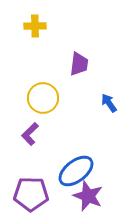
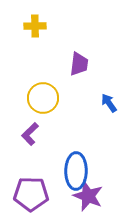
blue ellipse: rotated 51 degrees counterclockwise
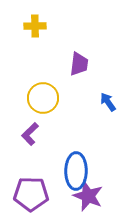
blue arrow: moved 1 px left, 1 px up
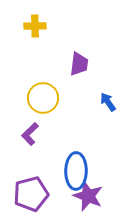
purple pentagon: rotated 16 degrees counterclockwise
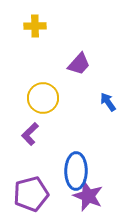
purple trapezoid: rotated 35 degrees clockwise
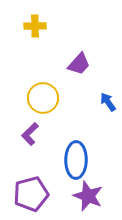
blue ellipse: moved 11 px up
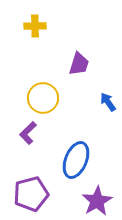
purple trapezoid: rotated 25 degrees counterclockwise
purple L-shape: moved 2 px left, 1 px up
blue ellipse: rotated 21 degrees clockwise
purple star: moved 9 px right, 5 px down; rotated 20 degrees clockwise
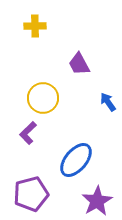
purple trapezoid: rotated 135 degrees clockwise
blue ellipse: rotated 18 degrees clockwise
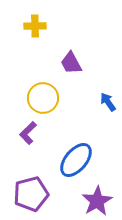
purple trapezoid: moved 8 px left, 1 px up
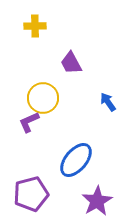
purple L-shape: moved 1 px right, 11 px up; rotated 20 degrees clockwise
